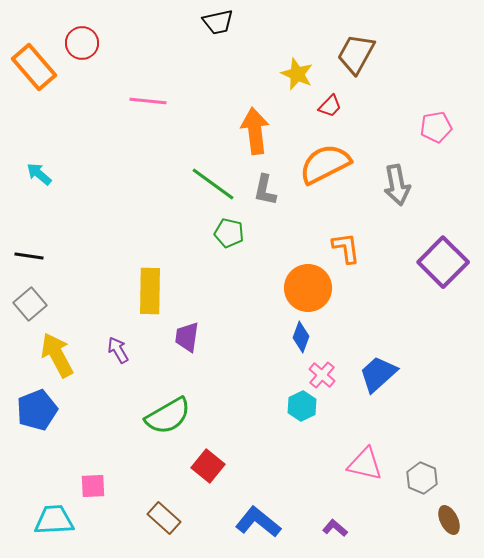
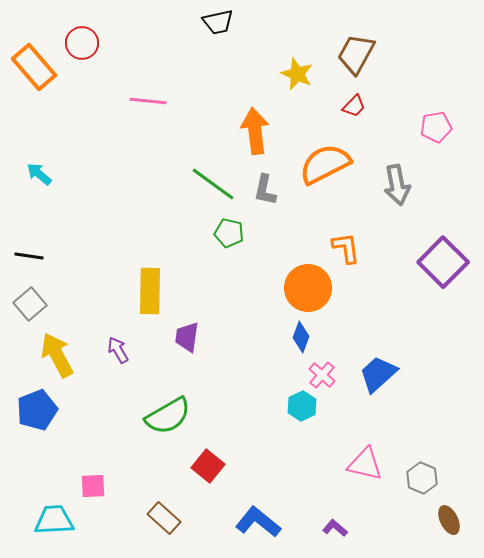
red trapezoid: moved 24 px right
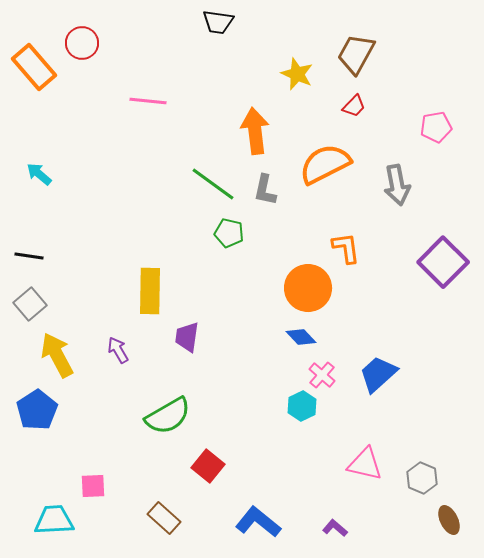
black trapezoid: rotated 20 degrees clockwise
blue diamond: rotated 64 degrees counterclockwise
blue pentagon: rotated 12 degrees counterclockwise
